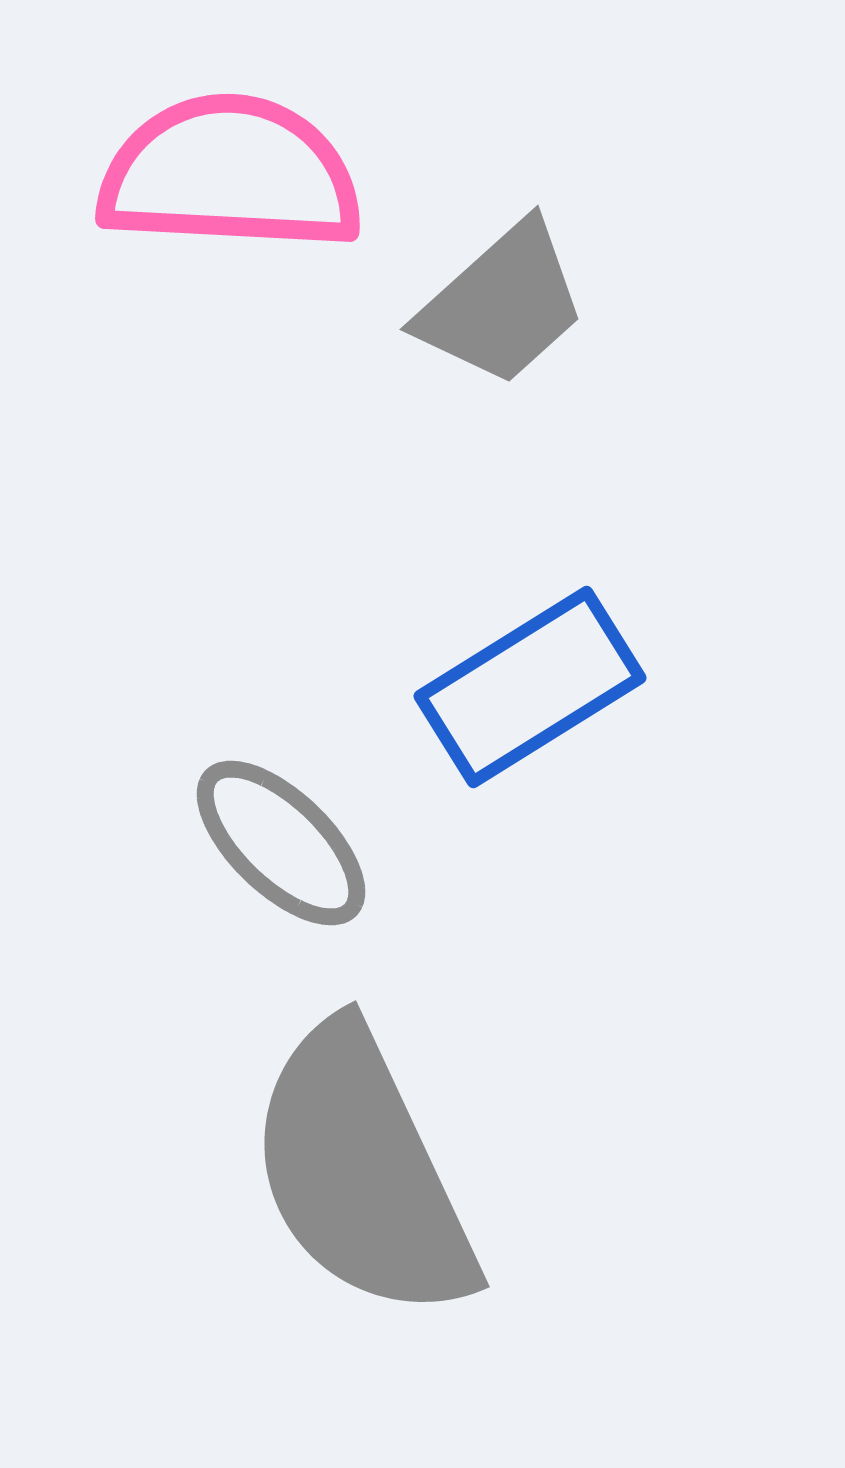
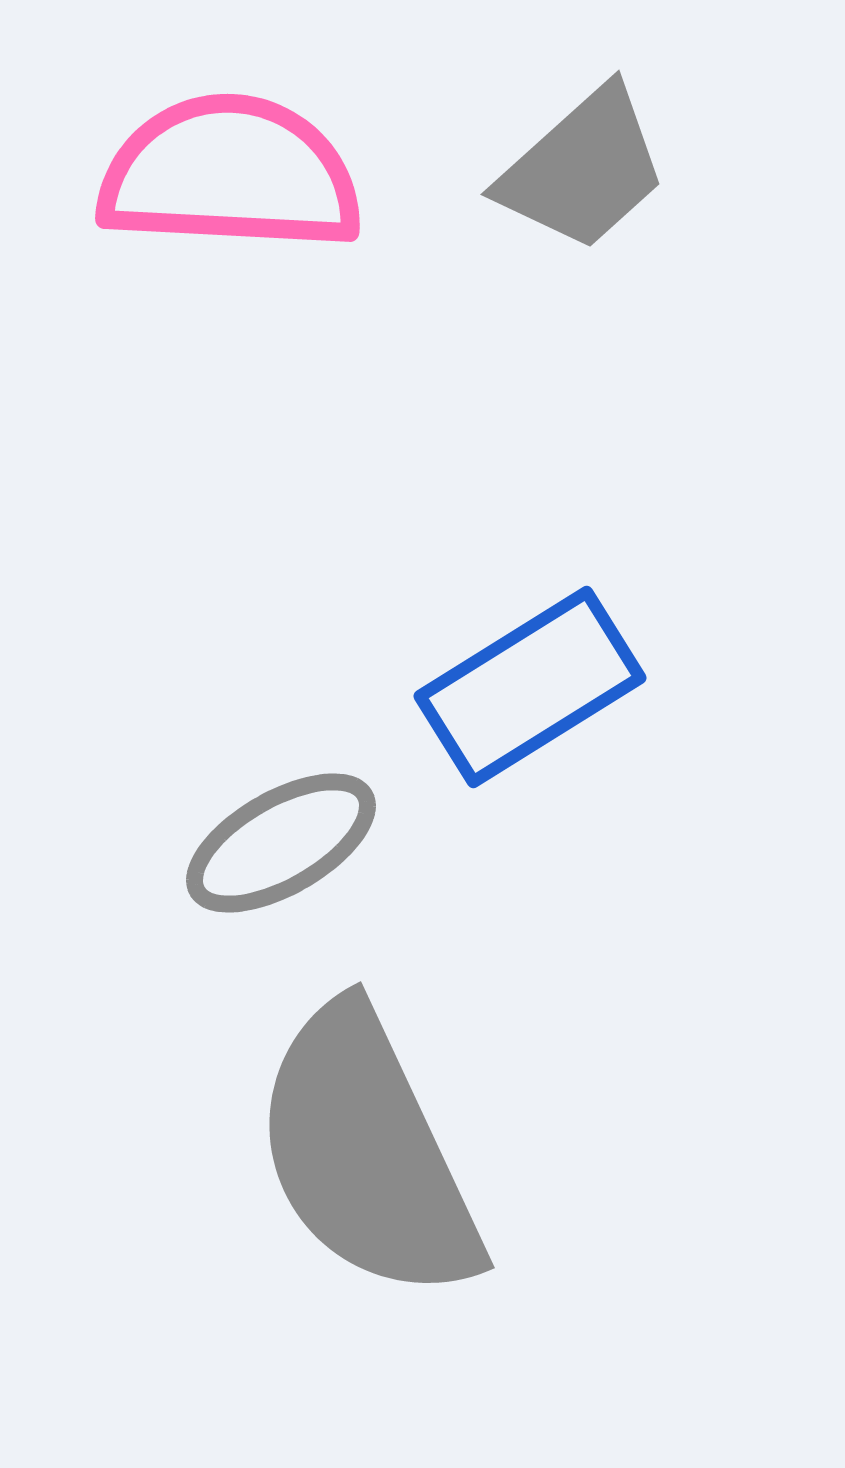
gray trapezoid: moved 81 px right, 135 px up
gray ellipse: rotated 74 degrees counterclockwise
gray semicircle: moved 5 px right, 19 px up
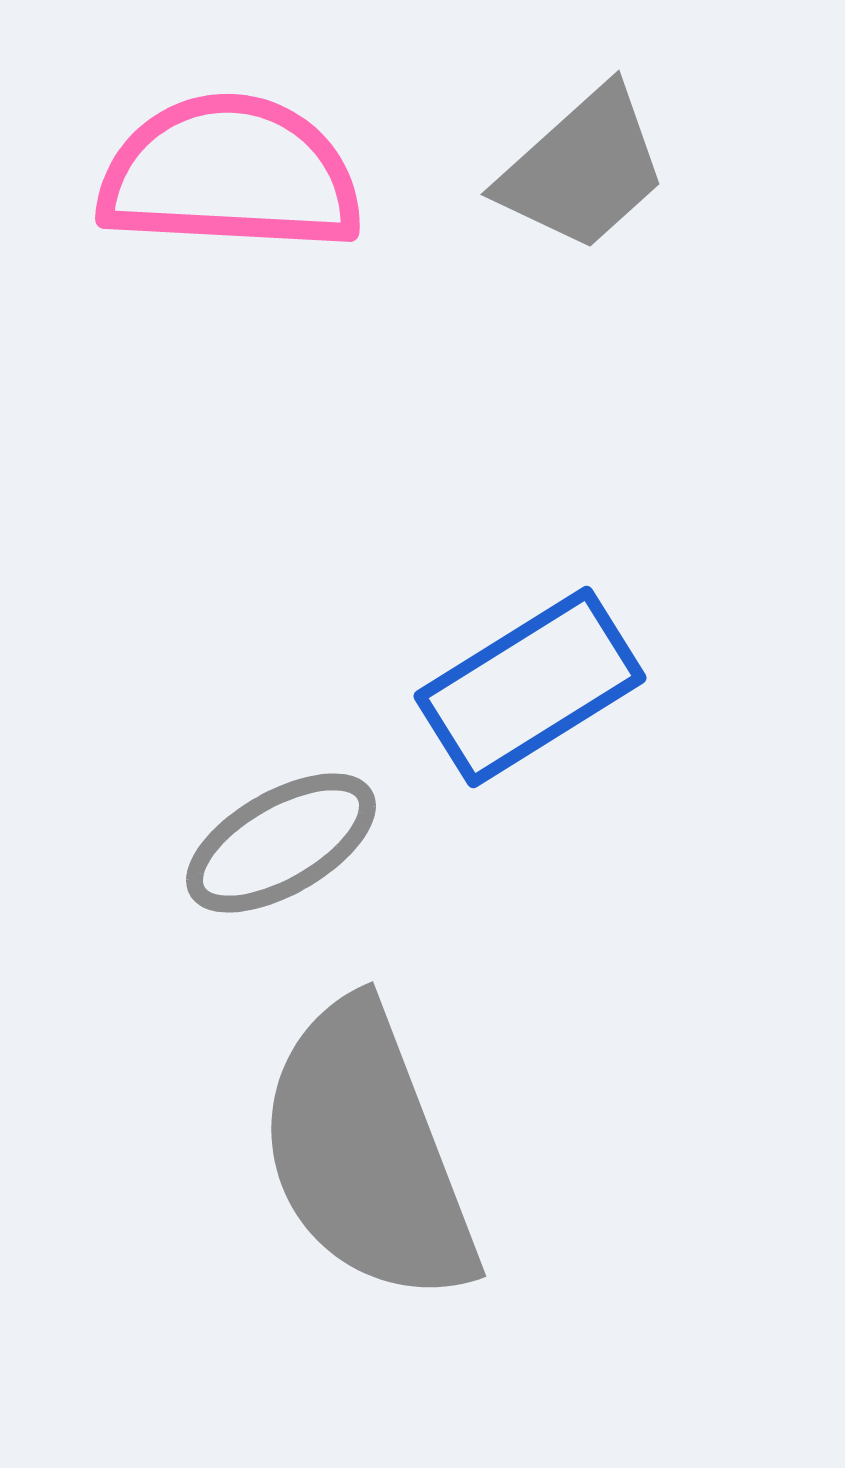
gray semicircle: rotated 4 degrees clockwise
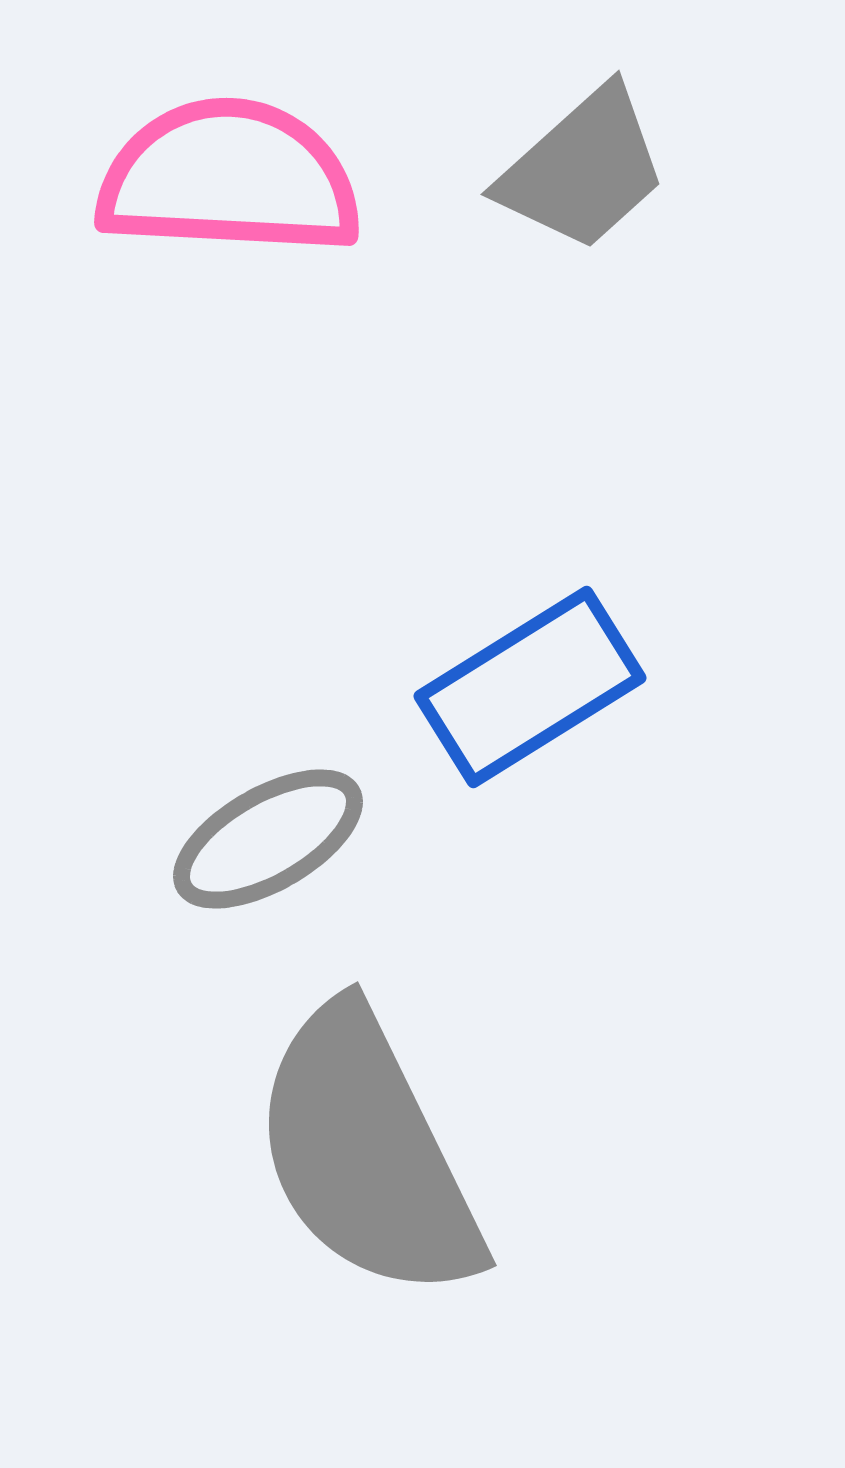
pink semicircle: moved 1 px left, 4 px down
gray ellipse: moved 13 px left, 4 px up
gray semicircle: rotated 5 degrees counterclockwise
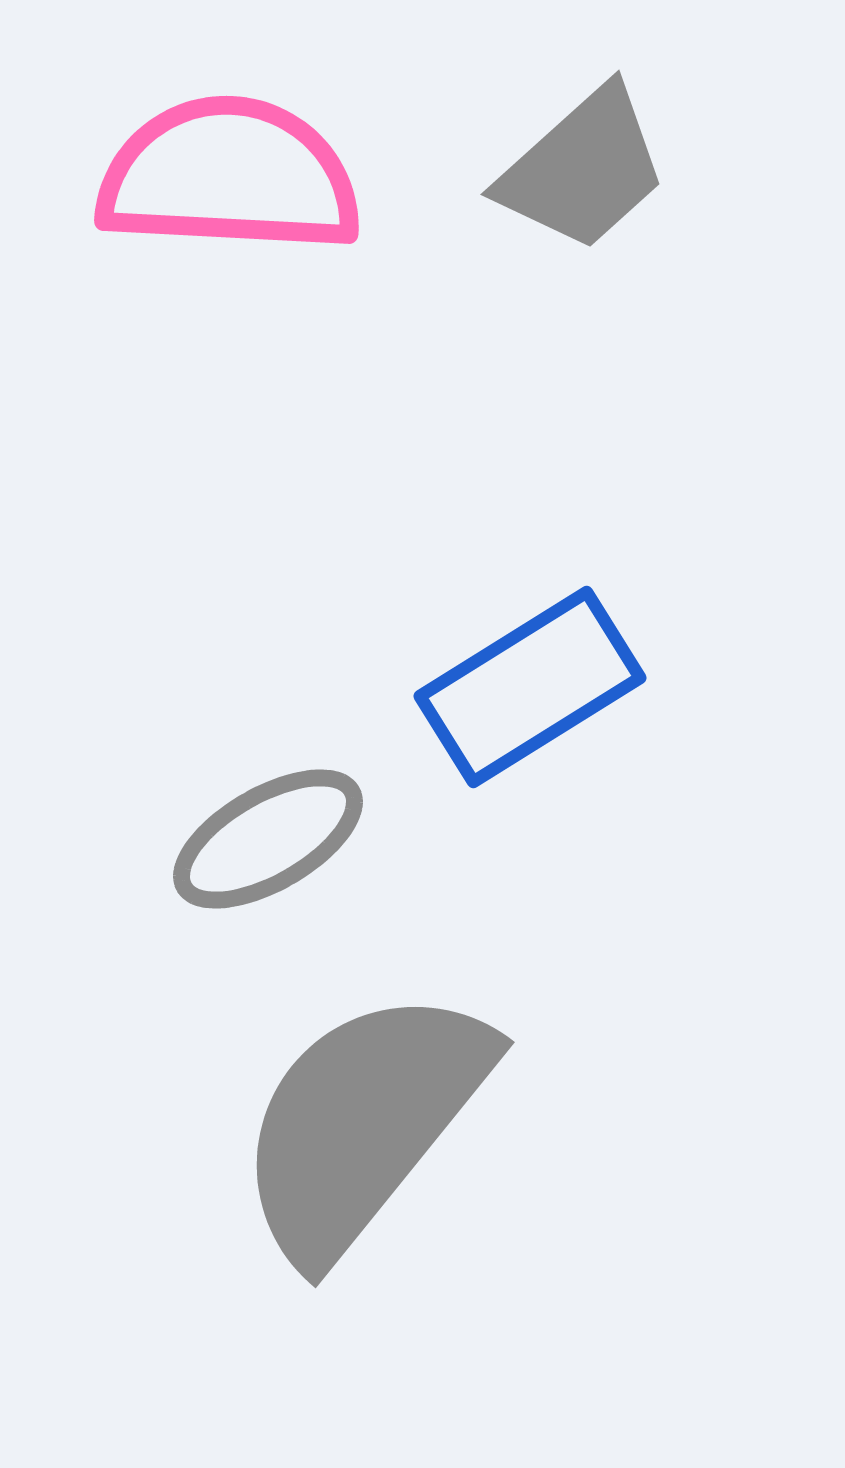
pink semicircle: moved 2 px up
gray semicircle: moved 4 px left, 30 px up; rotated 65 degrees clockwise
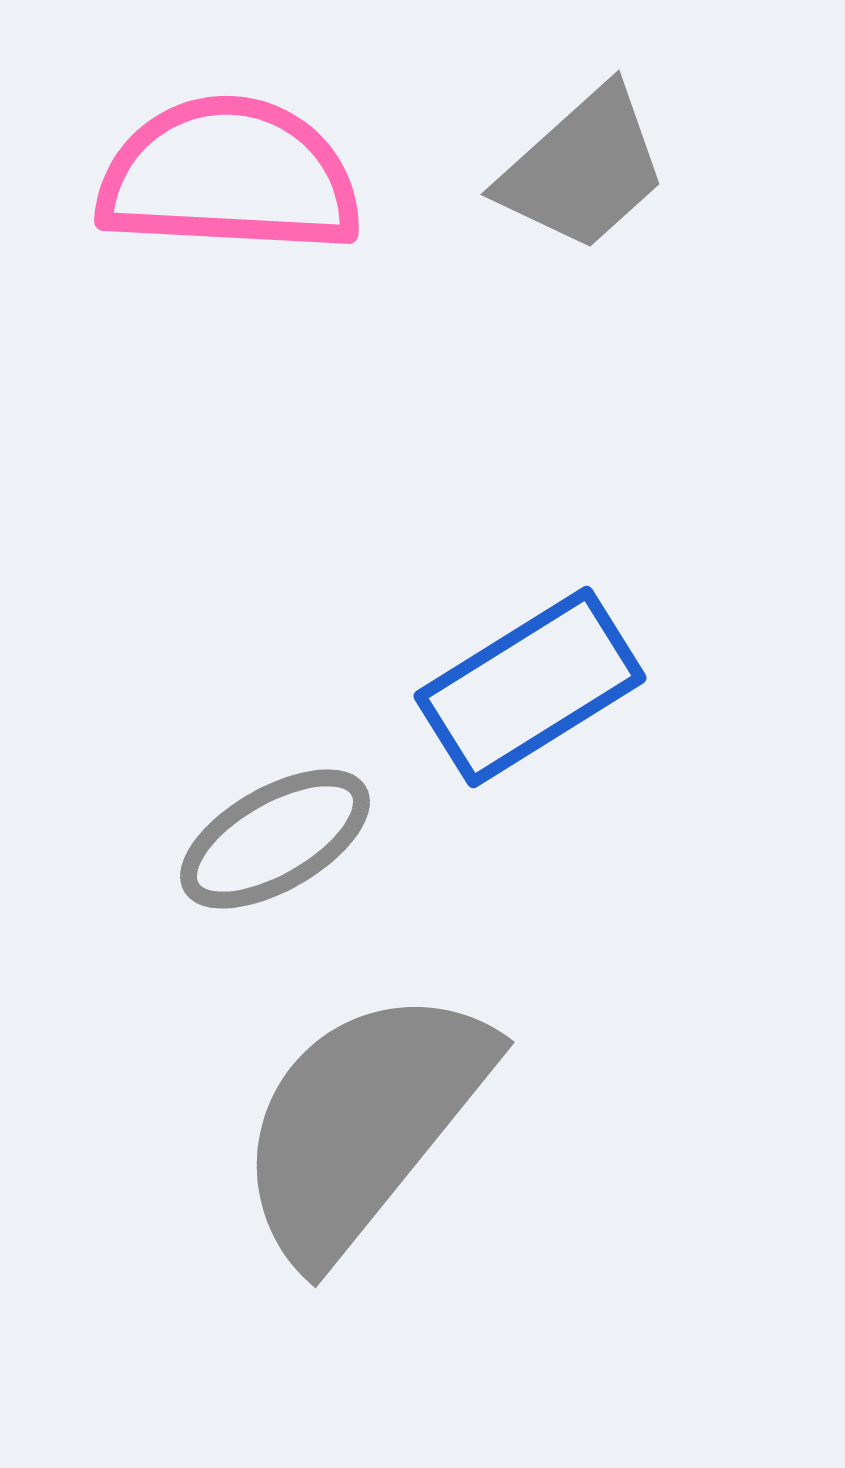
gray ellipse: moved 7 px right
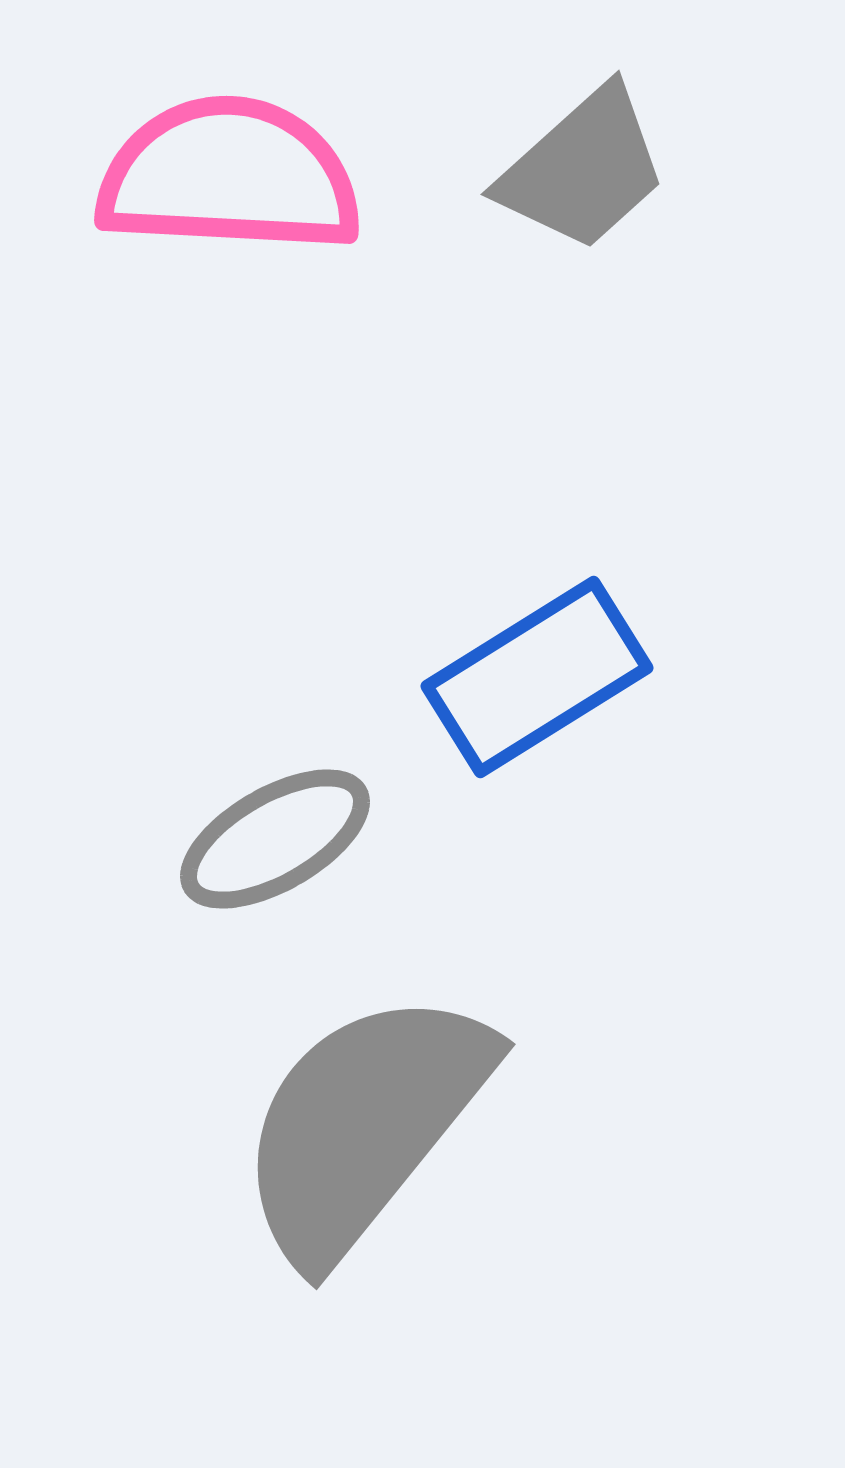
blue rectangle: moved 7 px right, 10 px up
gray semicircle: moved 1 px right, 2 px down
